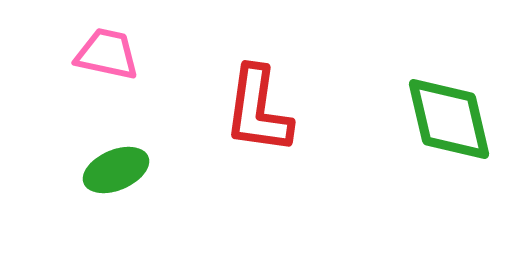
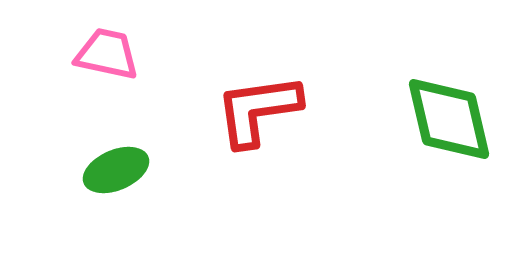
red L-shape: rotated 74 degrees clockwise
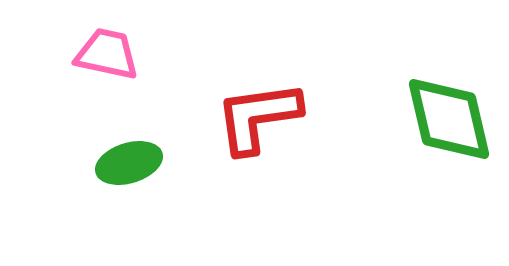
red L-shape: moved 7 px down
green ellipse: moved 13 px right, 7 px up; rotated 6 degrees clockwise
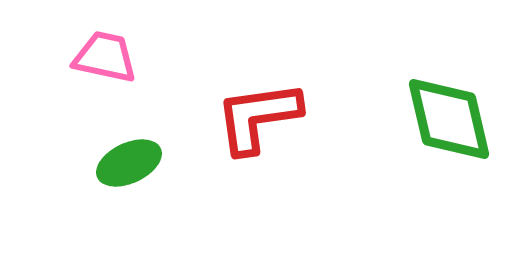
pink trapezoid: moved 2 px left, 3 px down
green ellipse: rotated 8 degrees counterclockwise
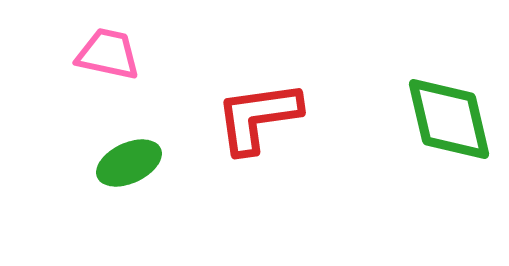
pink trapezoid: moved 3 px right, 3 px up
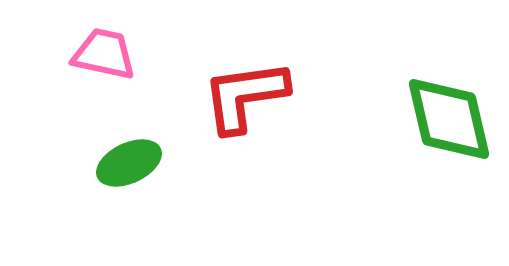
pink trapezoid: moved 4 px left
red L-shape: moved 13 px left, 21 px up
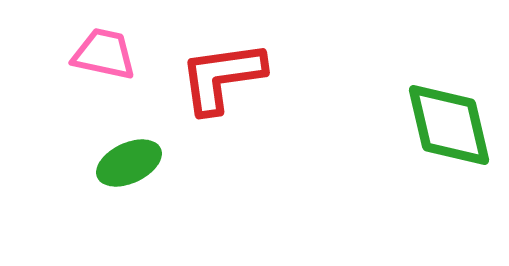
red L-shape: moved 23 px left, 19 px up
green diamond: moved 6 px down
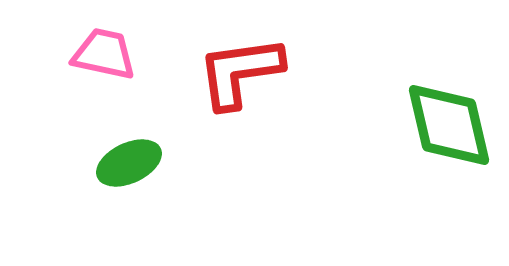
red L-shape: moved 18 px right, 5 px up
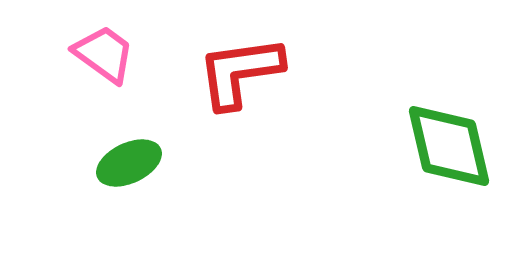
pink trapezoid: rotated 24 degrees clockwise
green diamond: moved 21 px down
